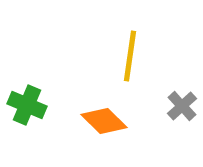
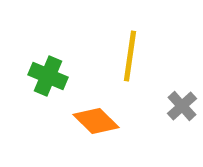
green cross: moved 21 px right, 29 px up
orange diamond: moved 8 px left
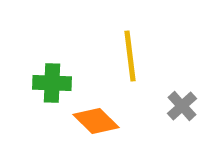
yellow line: rotated 15 degrees counterclockwise
green cross: moved 4 px right, 7 px down; rotated 21 degrees counterclockwise
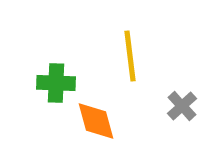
green cross: moved 4 px right
orange diamond: rotated 30 degrees clockwise
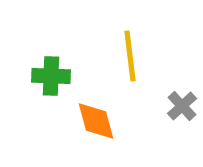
green cross: moved 5 px left, 7 px up
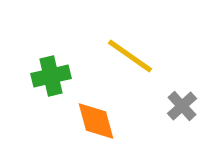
yellow line: rotated 48 degrees counterclockwise
green cross: rotated 15 degrees counterclockwise
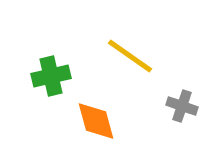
gray cross: rotated 28 degrees counterclockwise
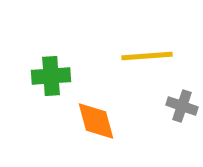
yellow line: moved 17 px right; rotated 39 degrees counterclockwise
green cross: rotated 9 degrees clockwise
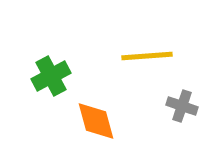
green cross: rotated 24 degrees counterclockwise
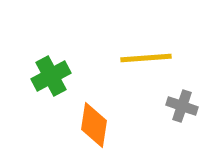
yellow line: moved 1 px left, 2 px down
orange diamond: moved 2 px left, 4 px down; rotated 24 degrees clockwise
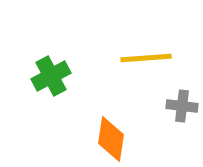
gray cross: rotated 12 degrees counterclockwise
orange diamond: moved 17 px right, 14 px down
